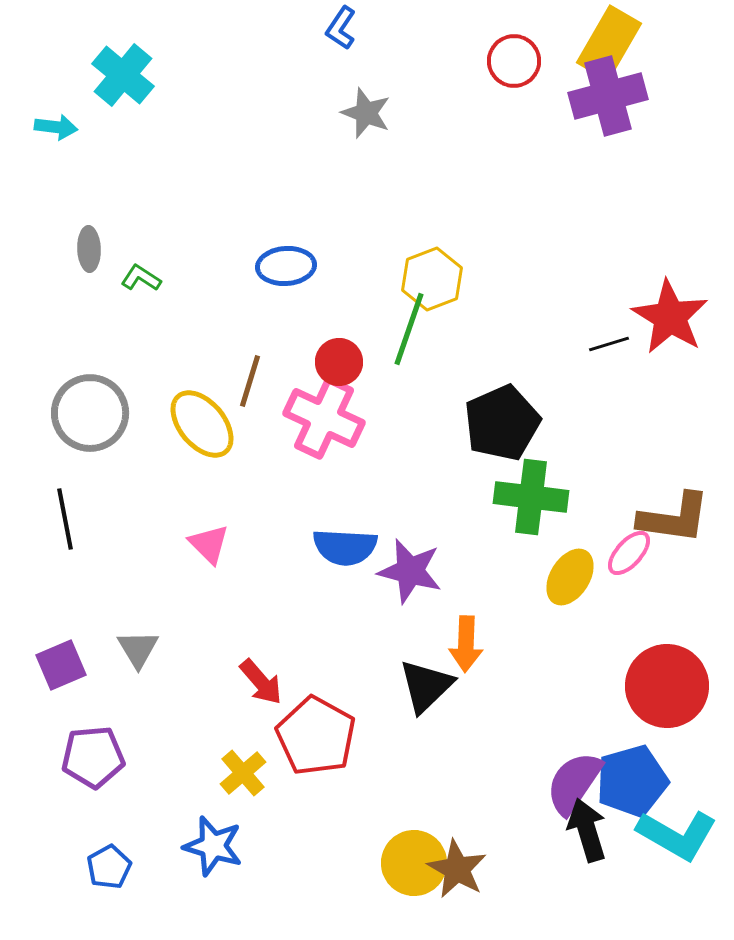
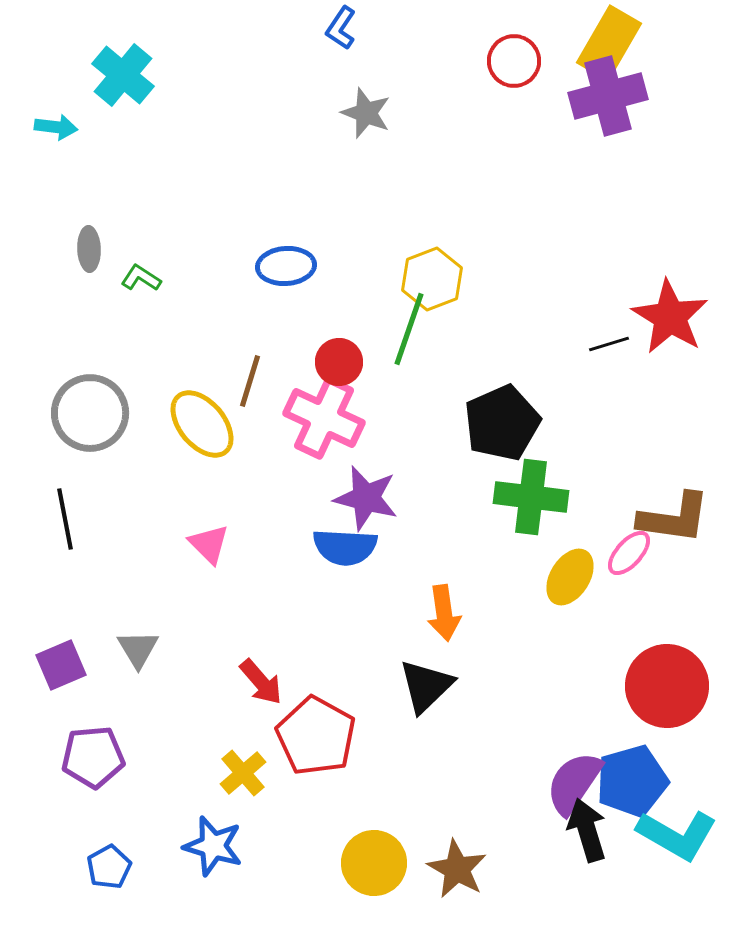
purple star at (410, 571): moved 44 px left, 73 px up
orange arrow at (466, 644): moved 22 px left, 31 px up; rotated 10 degrees counterclockwise
yellow circle at (414, 863): moved 40 px left
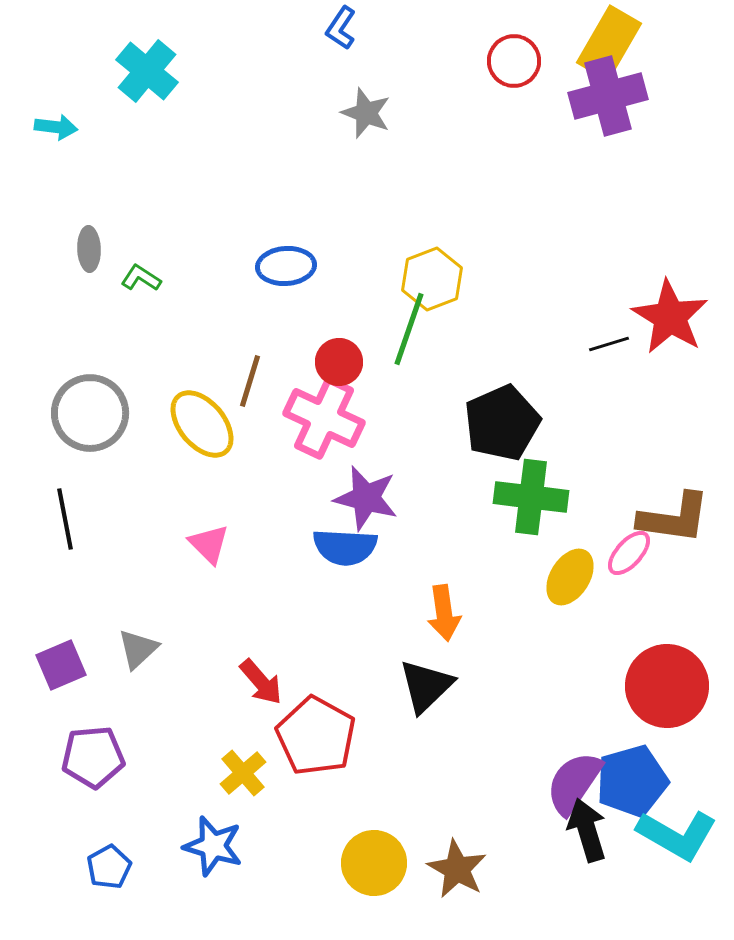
cyan cross at (123, 75): moved 24 px right, 4 px up
gray triangle at (138, 649): rotated 18 degrees clockwise
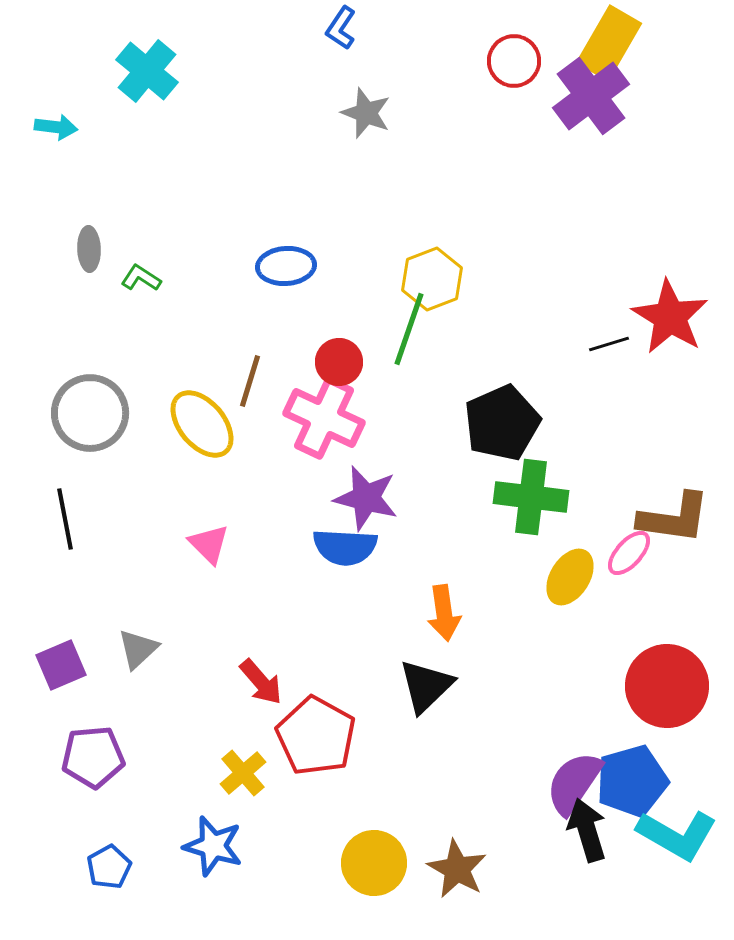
purple cross at (608, 96): moved 17 px left; rotated 22 degrees counterclockwise
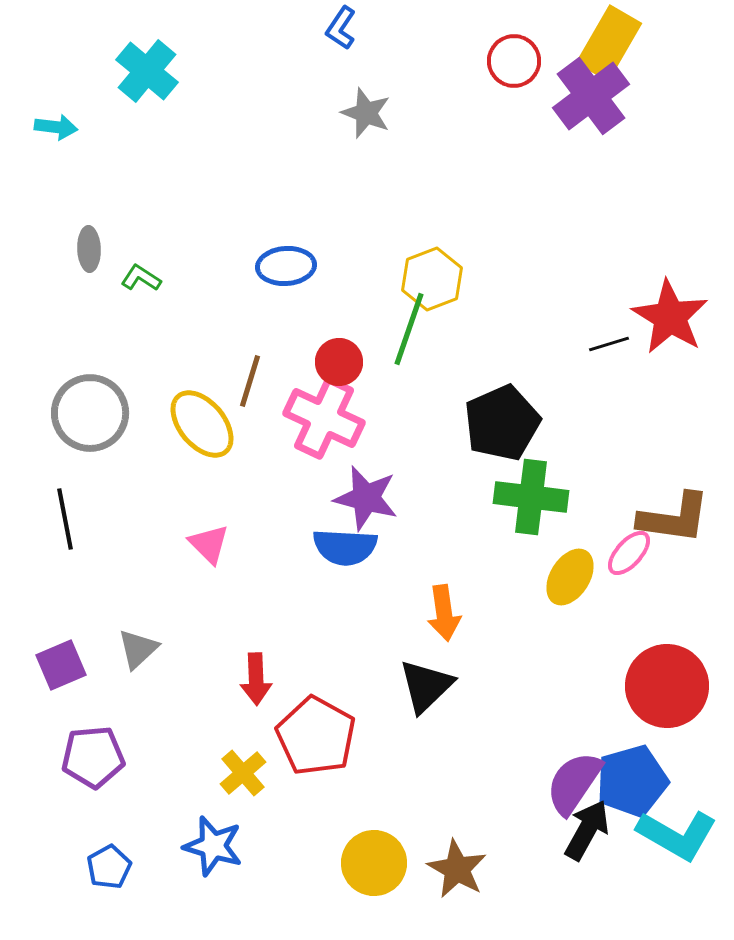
red arrow at (261, 682): moved 5 px left, 3 px up; rotated 39 degrees clockwise
black arrow at (587, 830): rotated 46 degrees clockwise
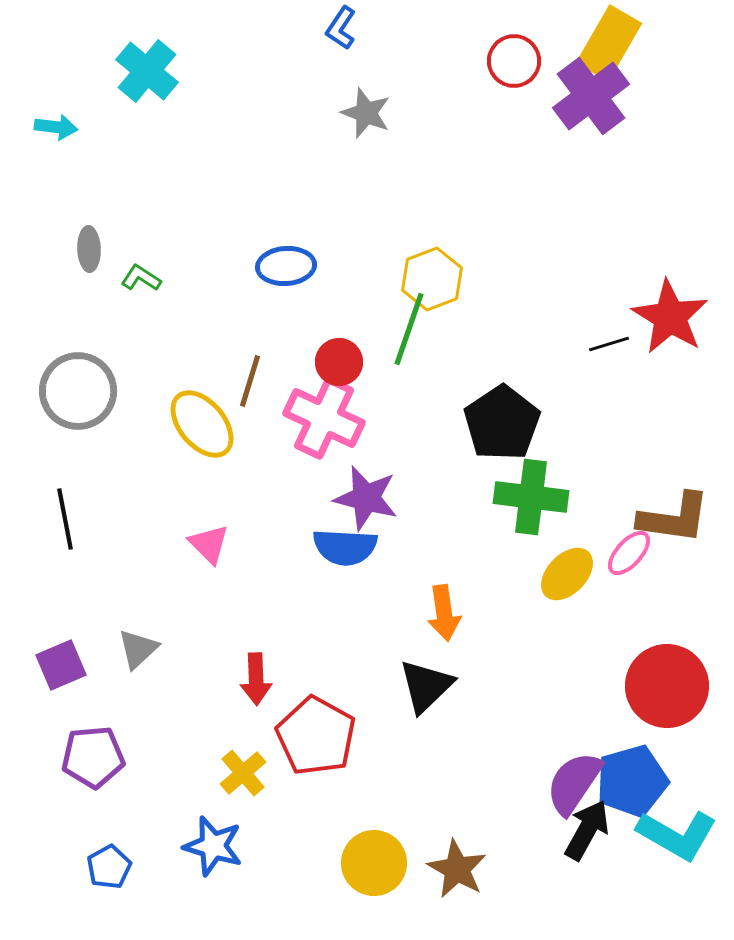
gray circle at (90, 413): moved 12 px left, 22 px up
black pentagon at (502, 423): rotated 10 degrees counterclockwise
yellow ellipse at (570, 577): moved 3 px left, 3 px up; rotated 12 degrees clockwise
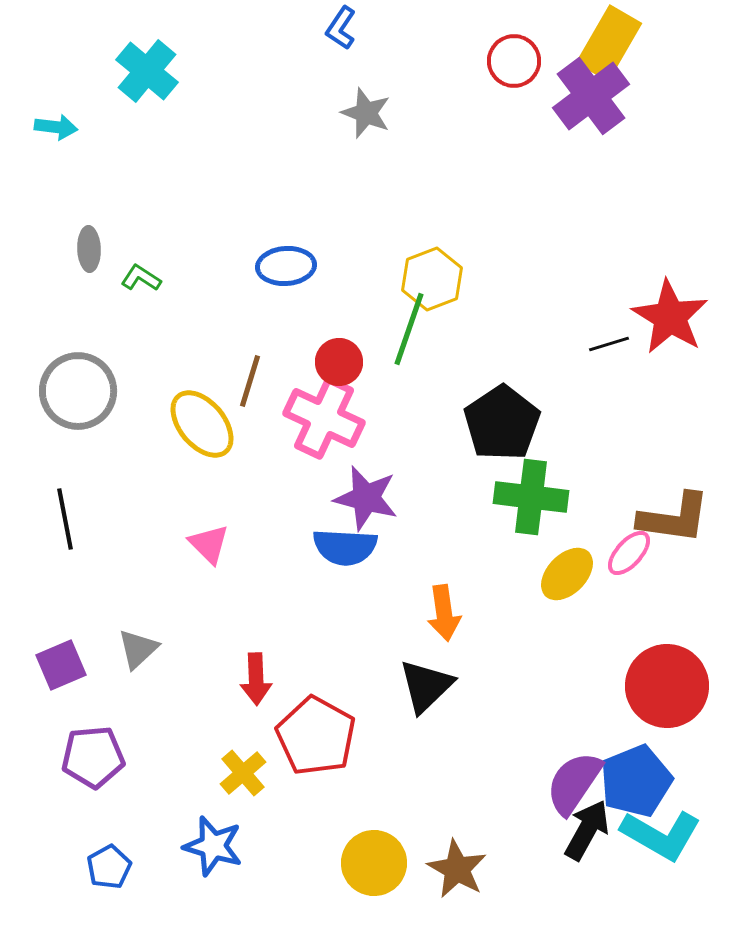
blue pentagon at (632, 781): moved 4 px right; rotated 6 degrees counterclockwise
cyan L-shape at (677, 835): moved 16 px left
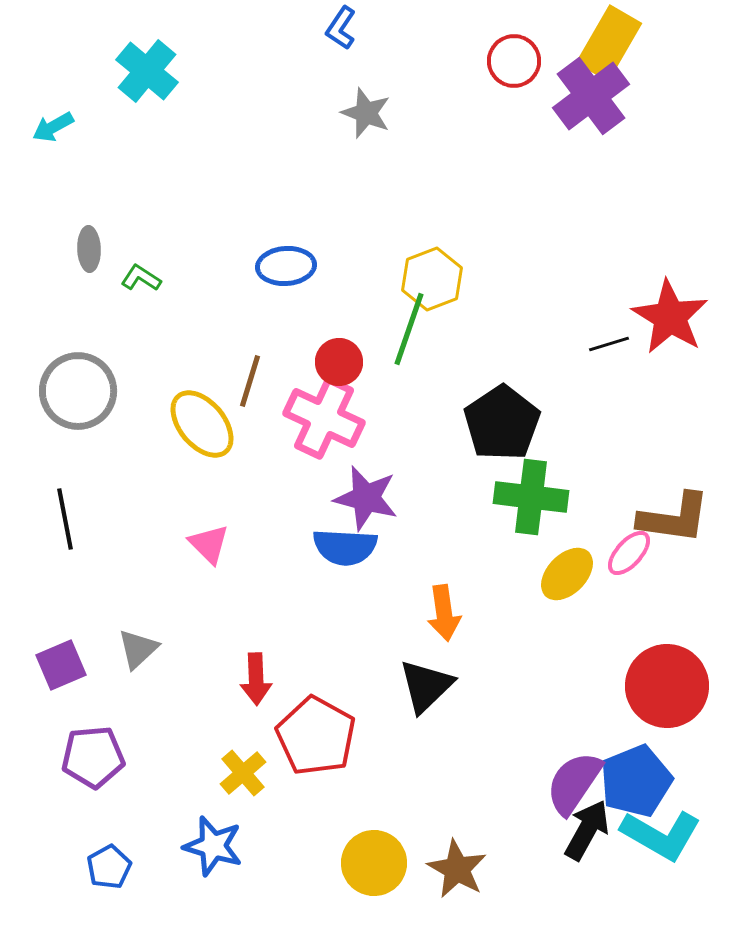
cyan arrow at (56, 127): moved 3 px left; rotated 144 degrees clockwise
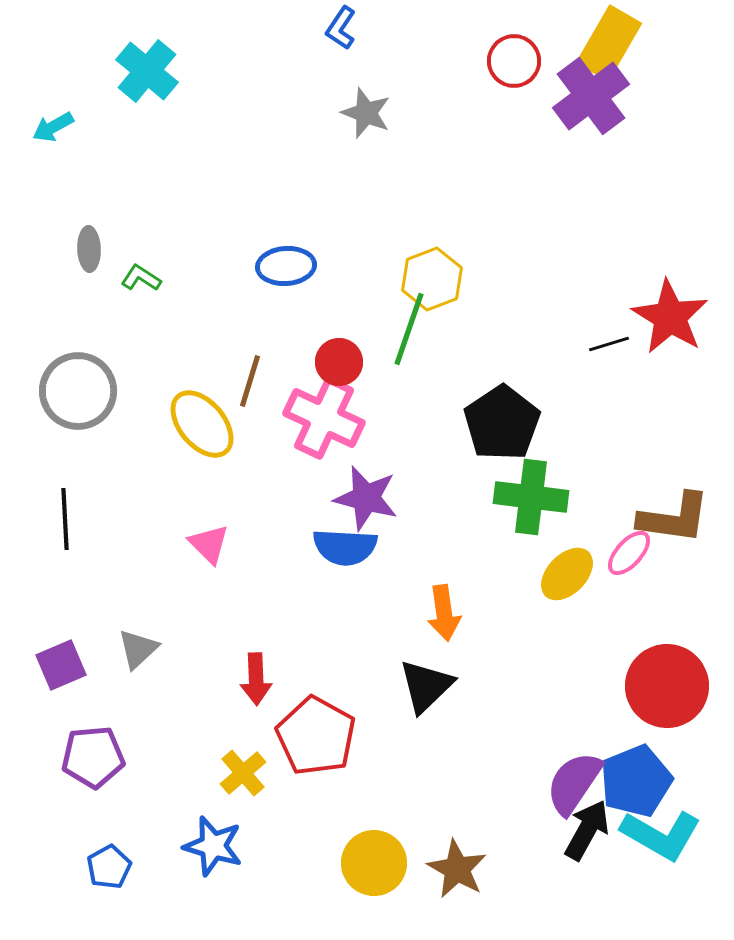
black line at (65, 519): rotated 8 degrees clockwise
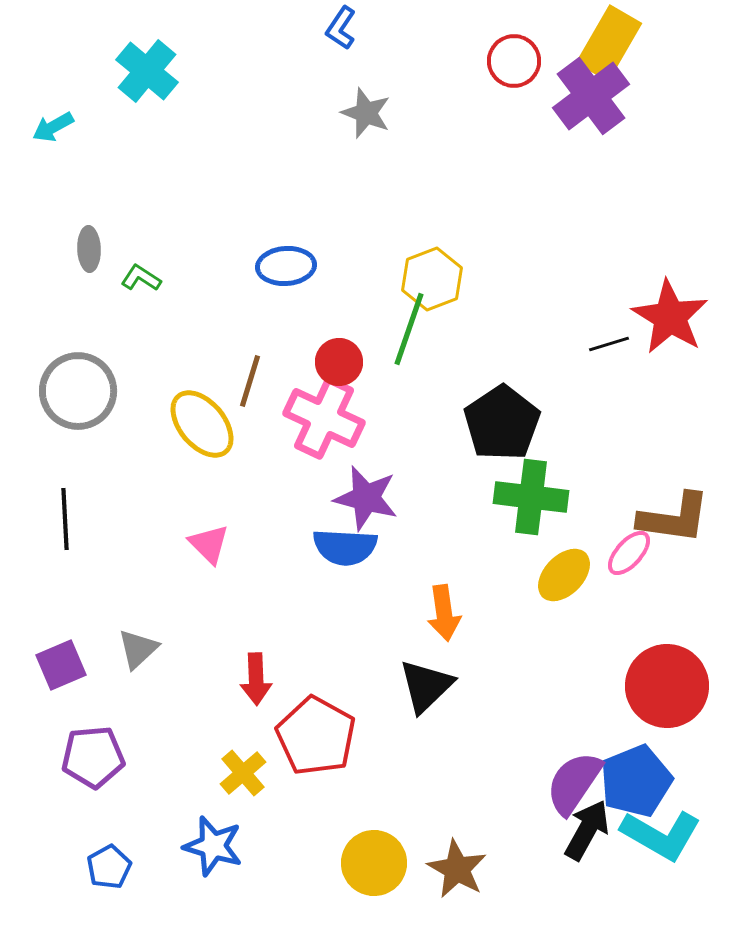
yellow ellipse at (567, 574): moved 3 px left, 1 px down
